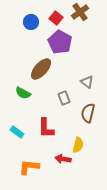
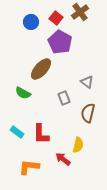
red L-shape: moved 5 px left, 6 px down
red arrow: rotated 28 degrees clockwise
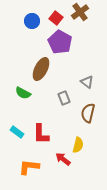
blue circle: moved 1 px right, 1 px up
brown ellipse: rotated 15 degrees counterclockwise
